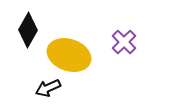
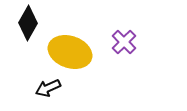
black diamond: moved 7 px up
yellow ellipse: moved 1 px right, 3 px up
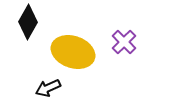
black diamond: moved 1 px up
yellow ellipse: moved 3 px right
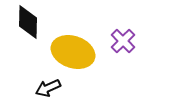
black diamond: rotated 28 degrees counterclockwise
purple cross: moved 1 px left, 1 px up
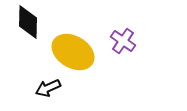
purple cross: rotated 10 degrees counterclockwise
yellow ellipse: rotated 12 degrees clockwise
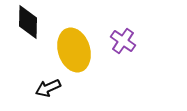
yellow ellipse: moved 1 px right, 2 px up; rotated 42 degrees clockwise
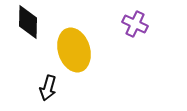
purple cross: moved 12 px right, 17 px up; rotated 10 degrees counterclockwise
black arrow: rotated 50 degrees counterclockwise
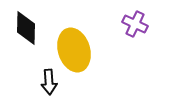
black diamond: moved 2 px left, 6 px down
black arrow: moved 1 px right, 6 px up; rotated 20 degrees counterclockwise
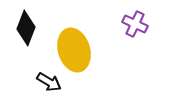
black diamond: rotated 20 degrees clockwise
black arrow: rotated 55 degrees counterclockwise
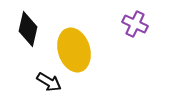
black diamond: moved 2 px right, 1 px down; rotated 8 degrees counterclockwise
